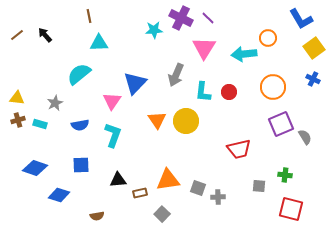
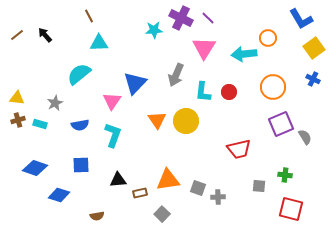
brown line at (89, 16): rotated 16 degrees counterclockwise
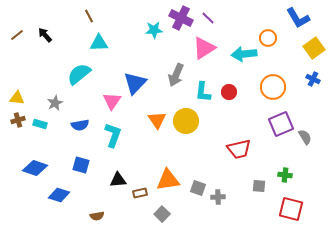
blue L-shape at (301, 19): moved 3 px left, 1 px up
pink triangle at (204, 48): rotated 25 degrees clockwise
blue square at (81, 165): rotated 18 degrees clockwise
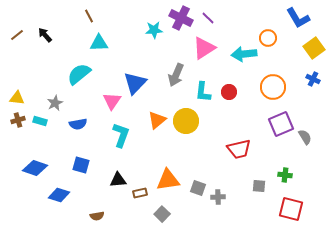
orange triangle at (157, 120): rotated 24 degrees clockwise
cyan rectangle at (40, 124): moved 3 px up
blue semicircle at (80, 125): moved 2 px left, 1 px up
cyan L-shape at (113, 135): moved 8 px right
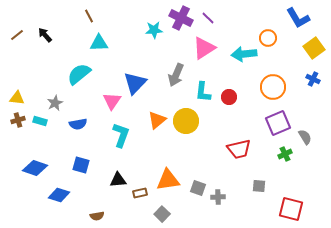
red circle at (229, 92): moved 5 px down
purple square at (281, 124): moved 3 px left, 1 px up
green cross at (285, 175): moved 21 px up; rotated 32 degrees counterclockwise
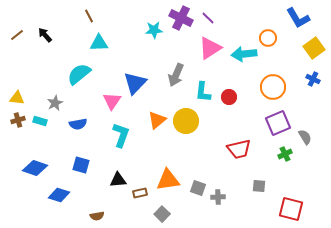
pink triangle at (204, 48): moved 6 px right
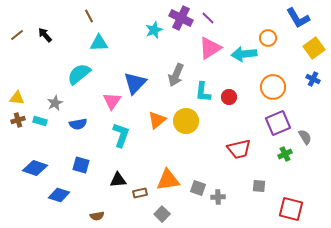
cyan star at (154, 30): rotated 18 degrees counterclockwise
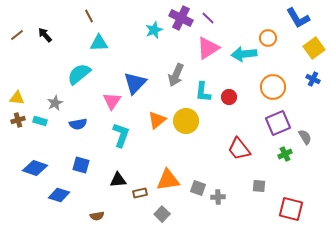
pink triangle at (210, 48): moved 2 px left
red trapezoid at (239, 149): rotated 65 degrees clockwise
